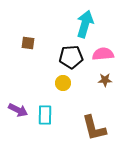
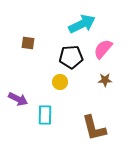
cyan arrow: moved 3 px left; rotated 48 degrees clockwise
pink semicircle: moved 5 px up; rotated 45 degrees counterclockwise
yellow circle: moved 3 px left, 1 px up
purple arrow: moved 11 px up
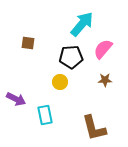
cyan arrow: rotated 24 degrees counterclockwise
purple arrow: moved 2 px left
cyan rectangle: rotated 12 degrees counterclockwise
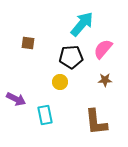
brown L-shape: moved 2 px right, 6 px up; rotated 8 degrees clockwise
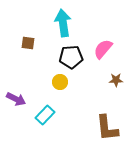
cyan arrow: moved 19 px left, 1 px up; rotated 48 degrees counterclockwise
brown star: moved 11 px right
cyan rectangle: rotated 54 degrees clockwise
brown L-shape: moved 11 px right, 6 px down
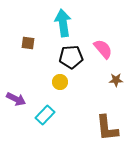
pink semicircle: rotated 100 degrees clockwise
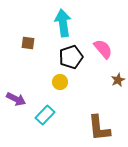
black pentagon: rotated 15 degrees counterclockwise
brown star: moved 2 px right; rotated 24 degrees counterclockwise
brown L-shape: moved 8 px left
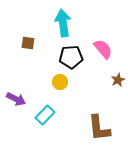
black pentagon: rotated 15 degrees clockwise
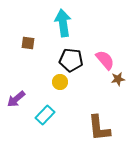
pink semicircle: moved 2 px right, 11 px down
black pentagon: moved 3 px down; rotated 10 degrees clockwise
brown star: moved 1 px up; rotated 16 degrees clockwise
purple arrow: rotated 114 degrees clockwise
